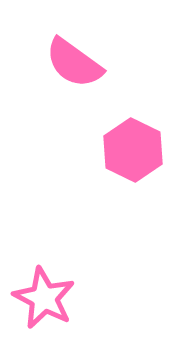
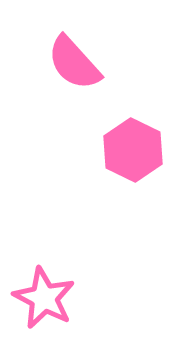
pink semicircle: rotated 12 degrees clockwise
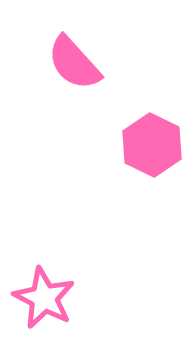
pink hexagon: moved 19 px right, 5 px up
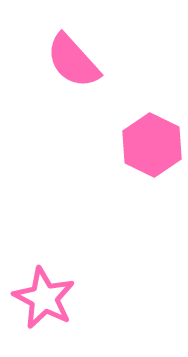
pink semicircle: moved 1 px left, 2 px up
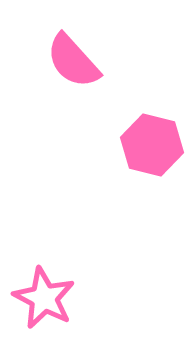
pink hexagon: rotated 12 degrees counterclockwise
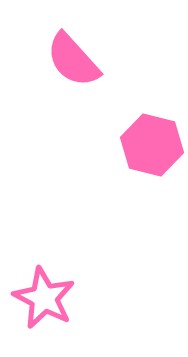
pink semicircle: moved 1 px up
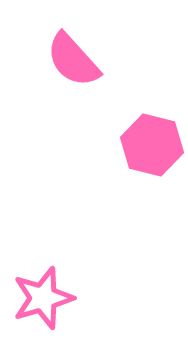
pink star: moved 1 px left; rotated 28 degrees clockwise
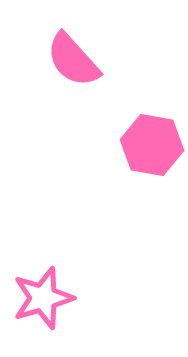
pink hexagon: rotated 4 degrees counterclockwise
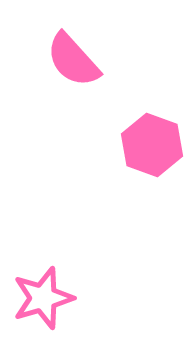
pink hexagon: rotated 10 degrees clockwise
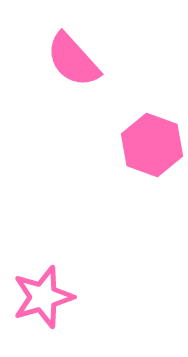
pink star: moved 1 px up
